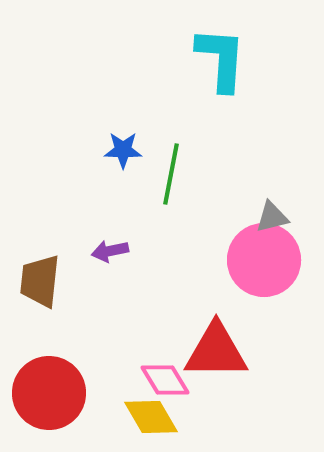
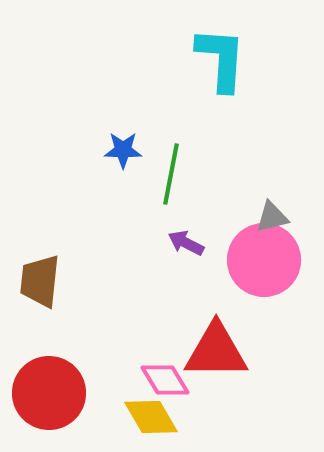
purple arrow: moved 76 px right, 8 px up; rotated 39 degrees clockwise
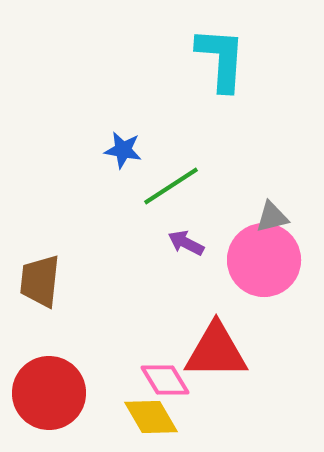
blue star: rotated 9 degrees clockwise
green line: moved 12 px down; rotated 46 degrees clockwise
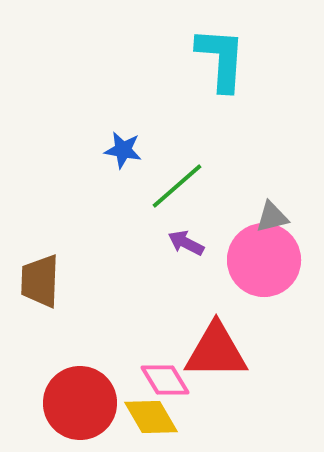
green line: moved 6 px right; rotated 8 degrees counterclockwise
brown trapezoid: rotated 4 degrees counterclockwise
red circle: moved 31 px right, 10 px down
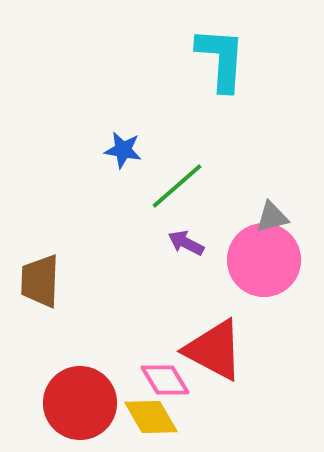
red triangle: moved 2 px left, 1 px up; rotated 28 degrees clockwise
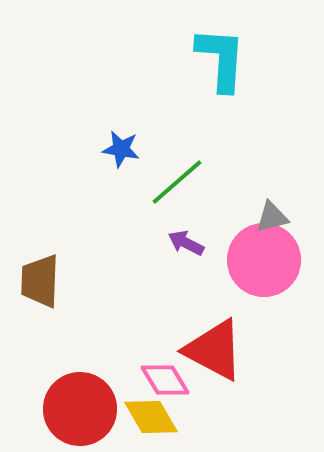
blue star: moved 2 px left, 1 px up
green line: moved 4 px up
red circle: moved 6 px down
